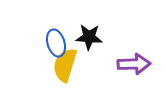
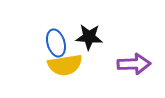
yellow semicircle: rotated 116 degrees counterclockwise
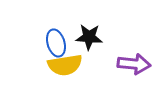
purple arrow: rotated 8 degrees clockwise
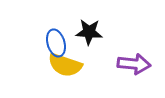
black star: moved 5 px up
yellow semicircle: rotated 28 degrees clockwise
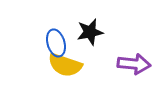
black star: moved 1 px right; rotated 16 degrees counterclockwise
